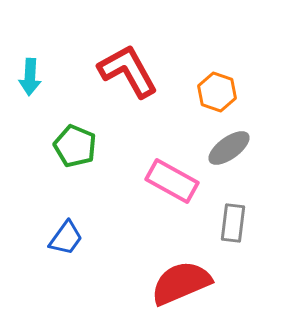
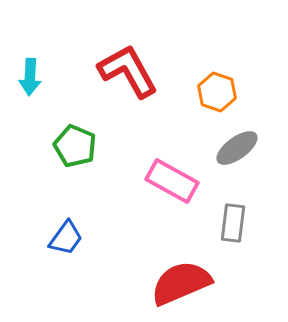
gray ellipse: moved 8 px right
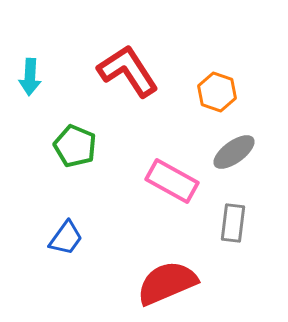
red L-shape: rotated 4 degrees counterclockwise
gray ellipse: moved 3 px left, 4 px down
red semicircle: moved 14 px left
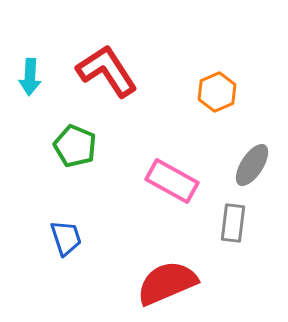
red L-shape: moved 21 px left
orange hexagon: rotated 18 degrees clockwise
gray ellipse: moved 18 px right, 13 px down; rotated 21 degrees counterclockwise
blue trapezoid: rotated 54 degrees counterclockwise
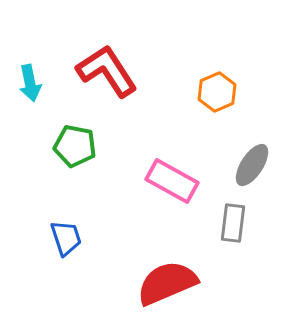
cyan arrow: moved 6 px down; rotated 15 degrees counterclockwise
green pentagon: rotated 12 degrees counterclockwise
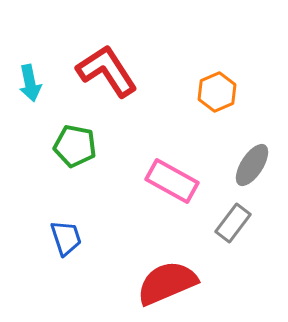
gray rectangle: rotated 30 degrees clockwise
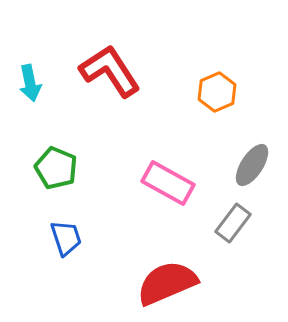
red L-shape: moved 3 px right
green pentagon: moved 19 px left, 22 px down; rotated 12 degrees clockwise
pink rectangle: moved 4 px left, 2 px down
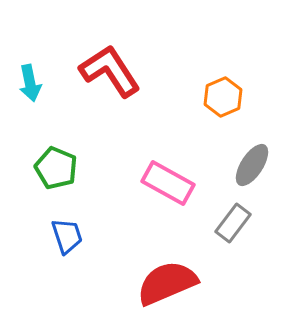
orange hexagon: moved 6 px right, 5 px down
blue trapezoid: moved 1 px right, 2 px up
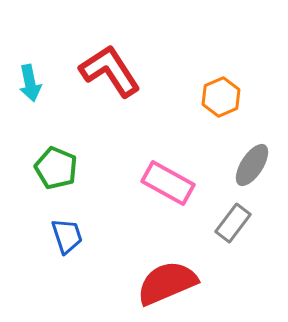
orange hexagon: moved 2 px left
